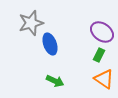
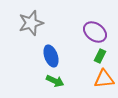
purple ellipse: moved 7 px left
blue ellipse: moved 1 px right, 12 px down
green rectangle: moved 1 px right, 1 px down
orange triangle: rotated 40 degrees counterclockwise
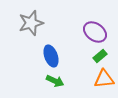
green rectangle: rotated 24 degrees clockwise
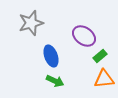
purple ellipse: moved 11 px left, 4 px down
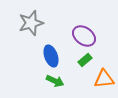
green rectangle: moved 15 px left, 4 px down
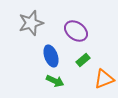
purple ellipse: moved 8 px left, 5 px up
green rectangle: moved 2 px left
orange triangle: rotated 15 degrees counterclockwise
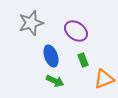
green rectangle: rotated 72 degrees counterclockwise
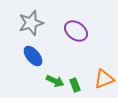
blue ellipse: moved 18 px left; rotated 20 degrees counterclockwise
green rectangle: moved 8 px left, 25 px down
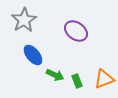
gray star: moved 7 px left, 3 px up; rotated 15 degrees counterclockwise
blue ellipse: moved 1 px up
green arrow: moved 6 px up
green rectangle: moved 2 px right, 4 px up
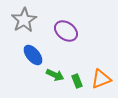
purple ellipse: moved 10 px left
orange triangle: moved 3 px left
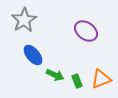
purple ellipse: moved 20 px right
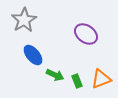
purple ellipse: moved 3 px down
